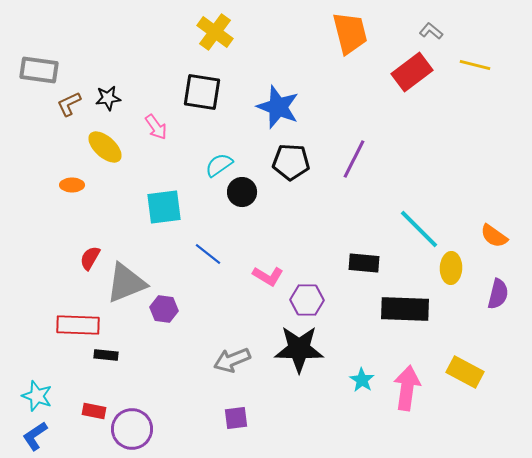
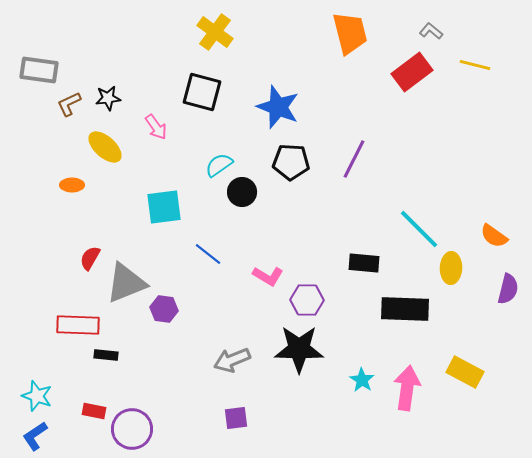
black square at (202, 92): rotated 6 degrees clockwise
purple semicircle at (498, 294): moved 10 px right, 5 px up
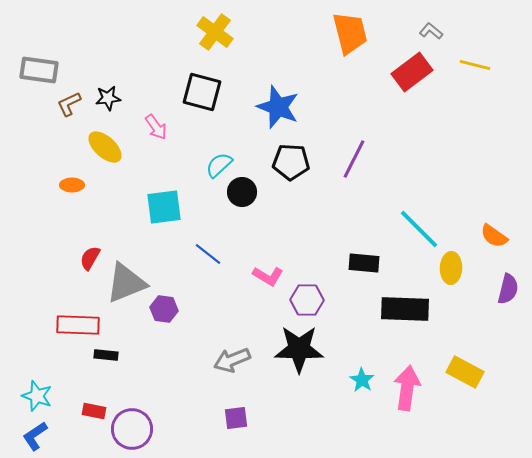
cyan semicircle at (219, 165): rotated 8 degrees counterclockwise
